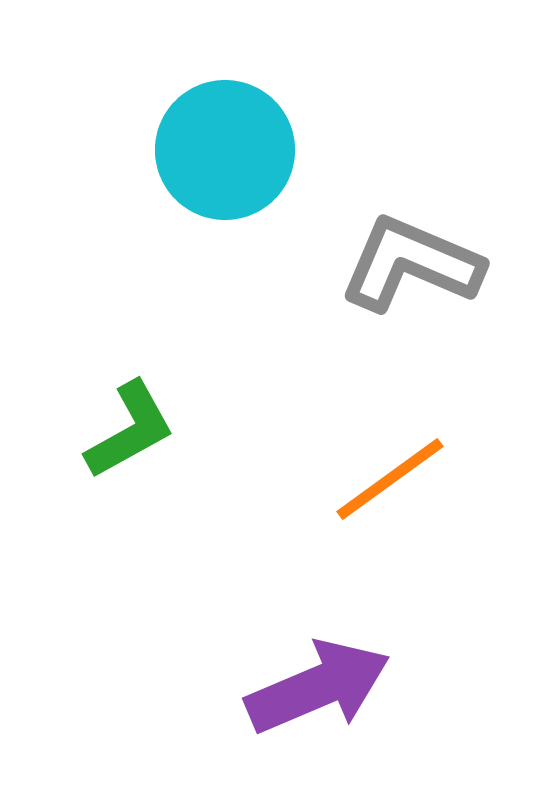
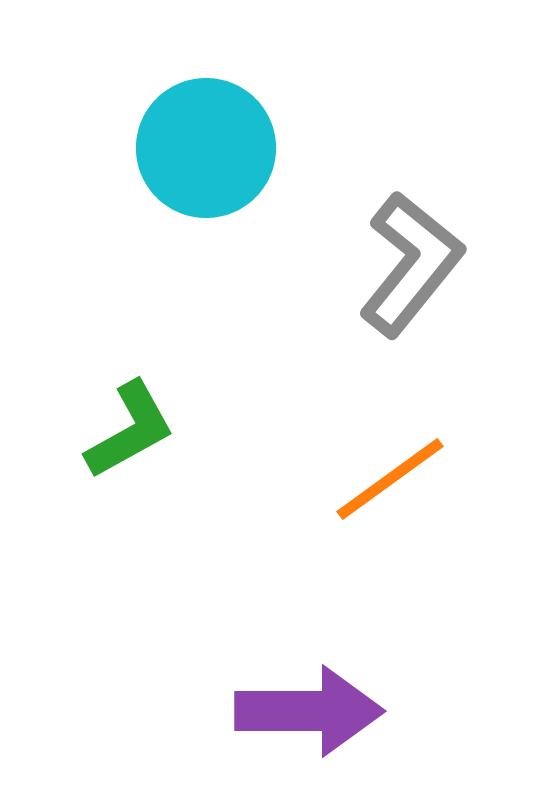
cyan circle: moved 19 px left, 2 px up
gray L-shape: rotated 106 degrees clockwise
purple arrow: moved 9 px left, 24 px down; rotated 23 degrees clockwise
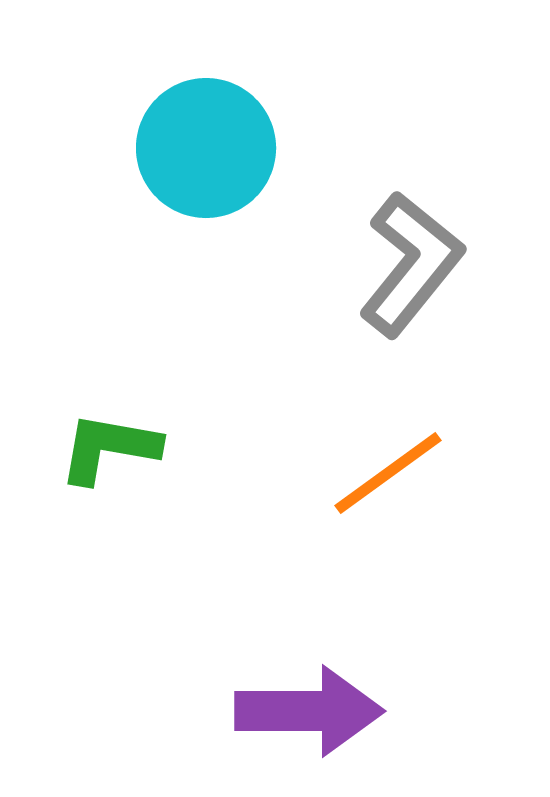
green L-shape: moved 21 px left, 18 px down; rotated 141 degrees counterclockwise
orange line: moved 2 px left, 6 px up
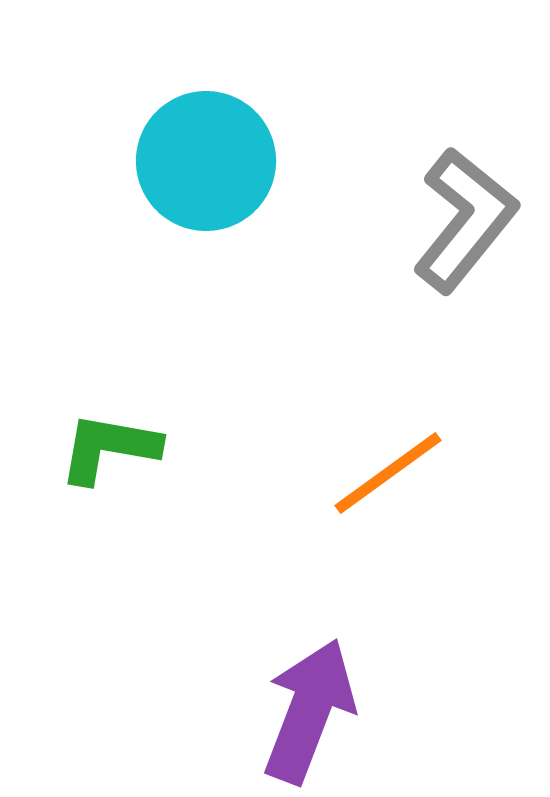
cyan circle: moved 13 px down
gray L-shape: moved 54 px right, 44 px up
purple arrow: rotated 69 degrees counterclockwise
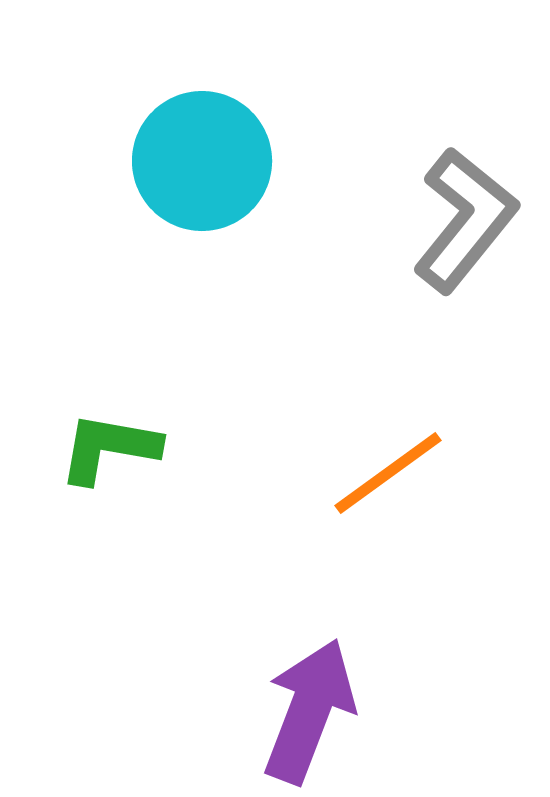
cyan circle: moved 4 px left
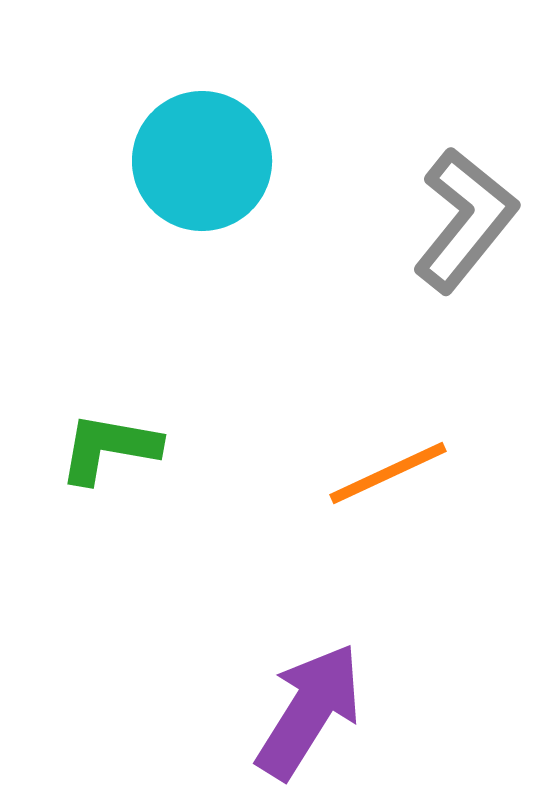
orange line: rotated 11 degrees clockwise
purple arrow: rotated 11 degrees clockwise
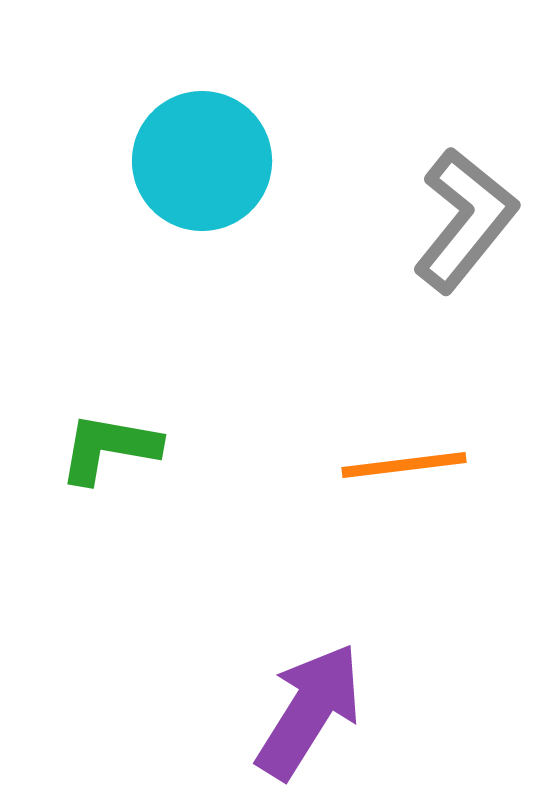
orange line: moved 16 px right, 8 px up; rotated 18 degrees clockwise
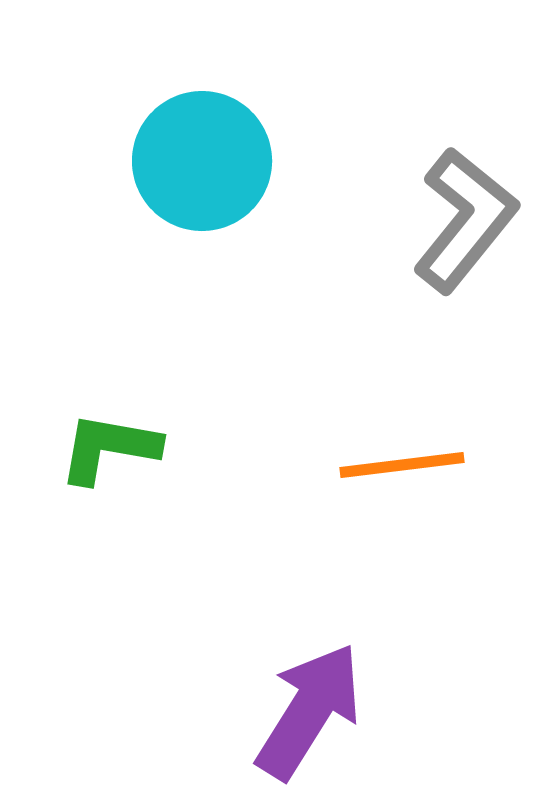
orange line: moved 2 px left
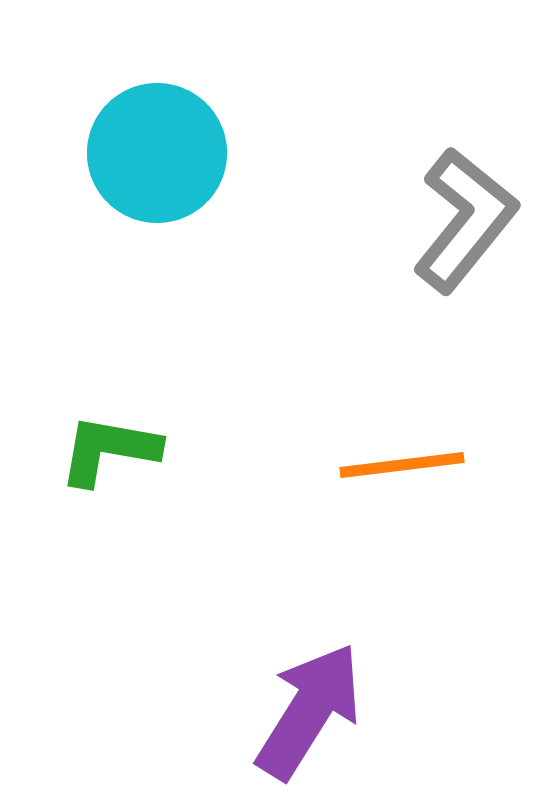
cyan circle: moved 45 px left, 8 px up
green L-shape: moved 2 px down
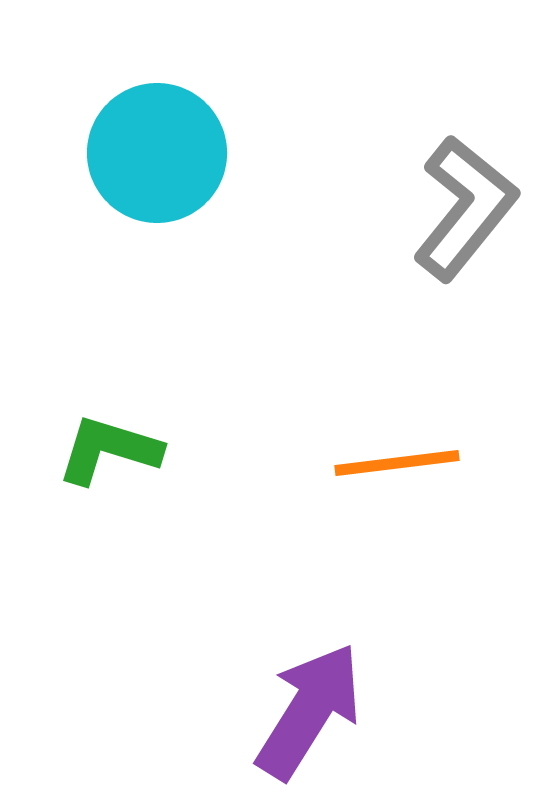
gray L-shape: moved 12 px up
green L-shape: rotated 7 degrees clockwise
orange line: moved 5 px left, 2 px up
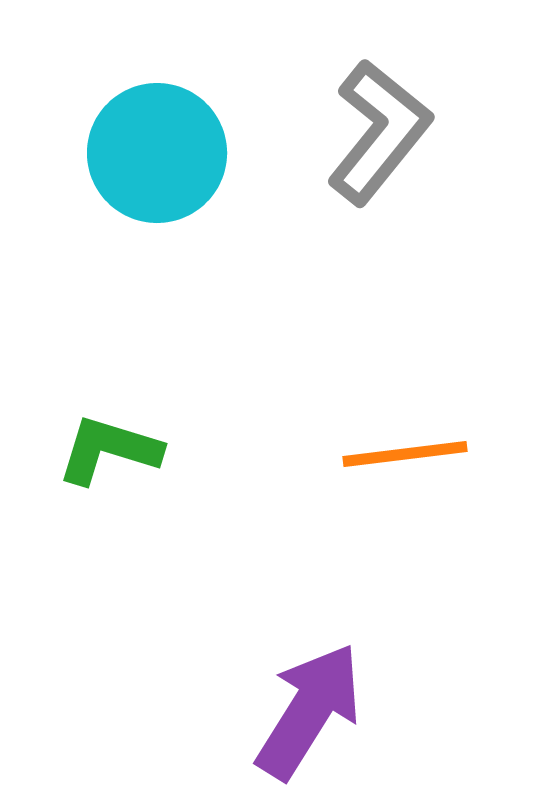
gray L-shape: moved 86 px left, 76 px up
orange line: moved 8 px right, 9 px up
